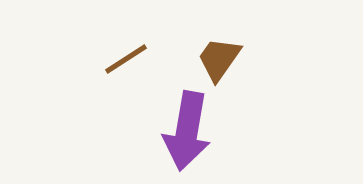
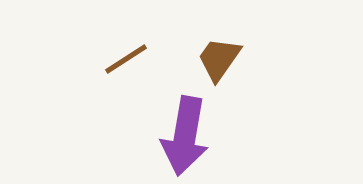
purple arrow: moved 2 px left, 5 px down
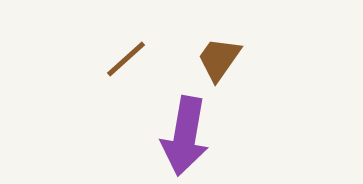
brown line: rotated 9 degrees counterclockwise
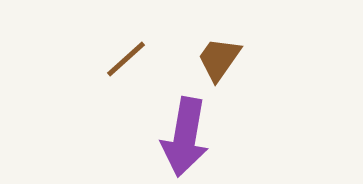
purple arrow: moved 1 px down
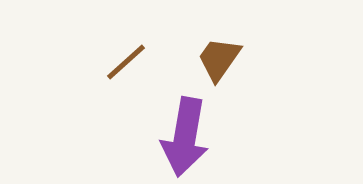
brown line: moved 3 px down
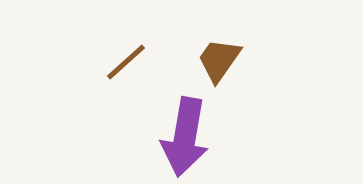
brown trapezoid: moved 1 px down
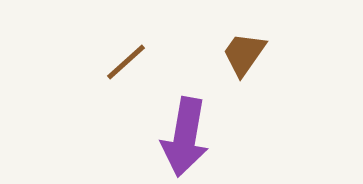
brown trapezoid: moved 25 px right, 6 px up
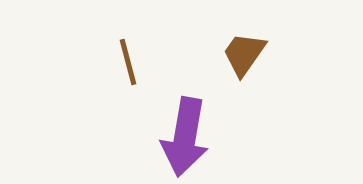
brown line: moved 2 px right; rotated 63 degrees counterclockwise
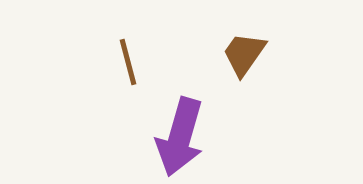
purple arrow: moved 5 px left; rotated 6 degrees clockwise
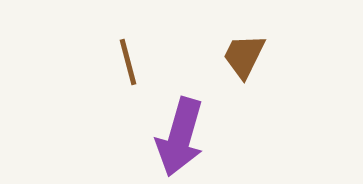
brown trapezoid: moved 2 px down; rotated 9 degrees counterclockwise
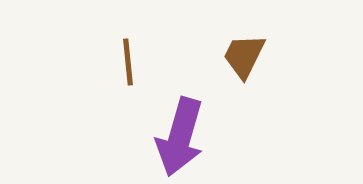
brown line: rotated 9 degrees clockwise
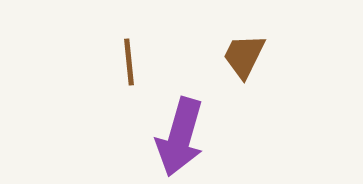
brown line: moved 1 px right
